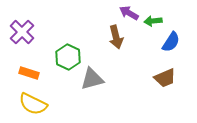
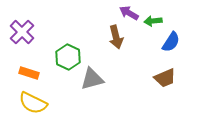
yellow semicircle: moved 1 px up
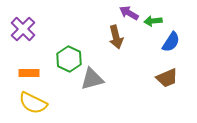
purple cross: moved 1 px right, 3 px up
green hexagon: moved 1 px right, 2 px down
orange rectangle: rotated 18 degrees counterclockwise
brown trapezoid: moved 2 px right
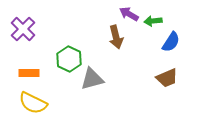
purple arrow: moved 1 px down
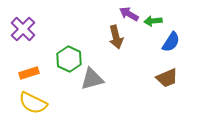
orange rectangle: rotated 18 degrees counterclockwise
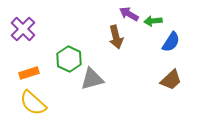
brown trapezoid: moved 4 px right, 2 px down; rotated 20 degrees counterclockwise
yellow semicircle: rotated 16 degrees clockwise
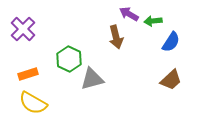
orange rectangle: moved 1 px left, 1 px down
yellow semicircle: rotated 12 degrees counterclockwise
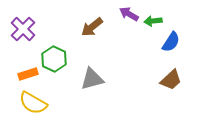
brown arrow: moved 24 px left, 10 px up; rotated 65 degrees clockwise
green hexagon: moved 15 px left
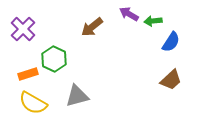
gray triangle: moved 15 px left, 17 px down
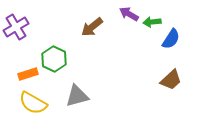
green arrow: moved 1 px left, 1 px down
purple cross: moved 7 px left, 2 px up; rotated 15 degrees clockwise
blue semicircle: moved 3 px up
